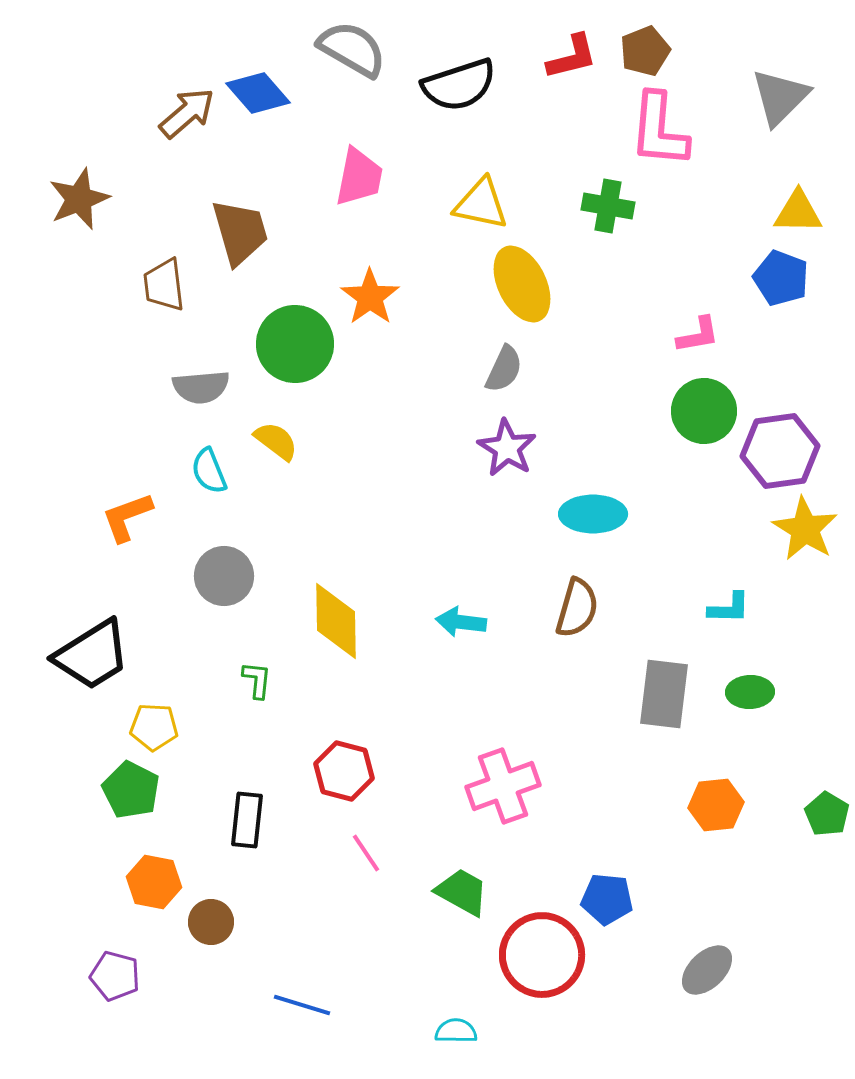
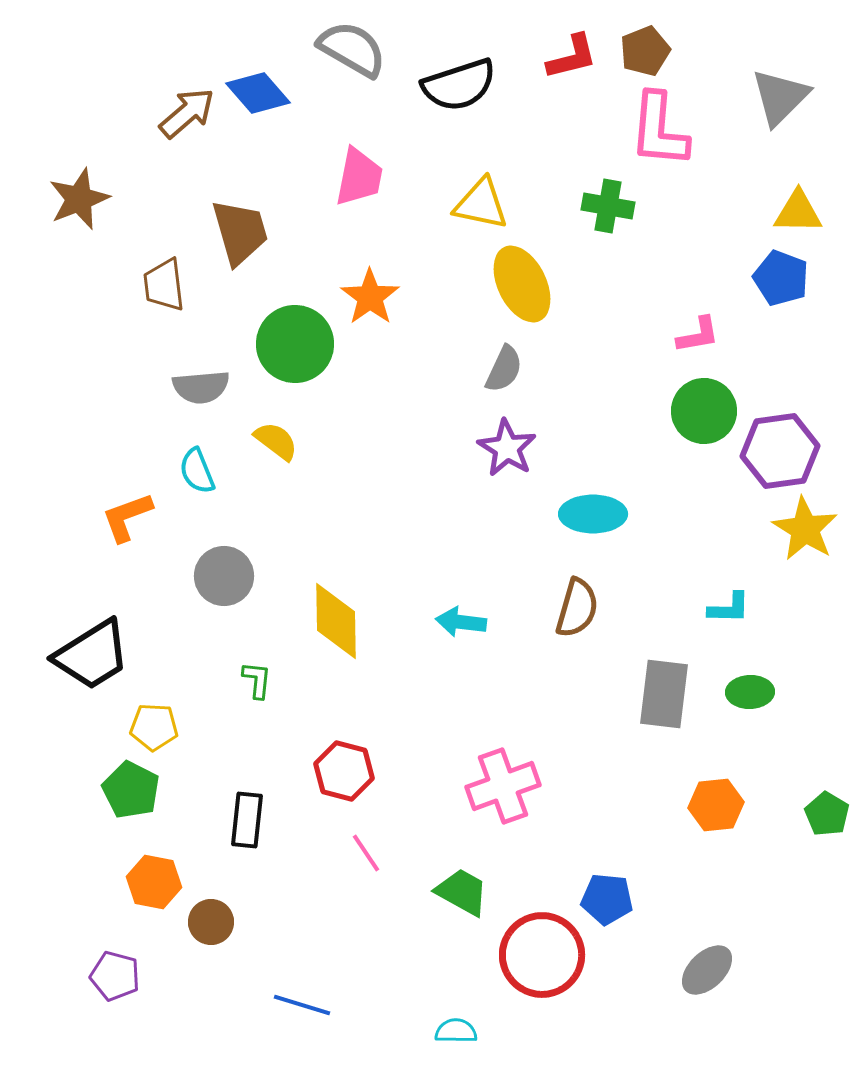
cyan semicircle at (209, 471): moved 12 px left
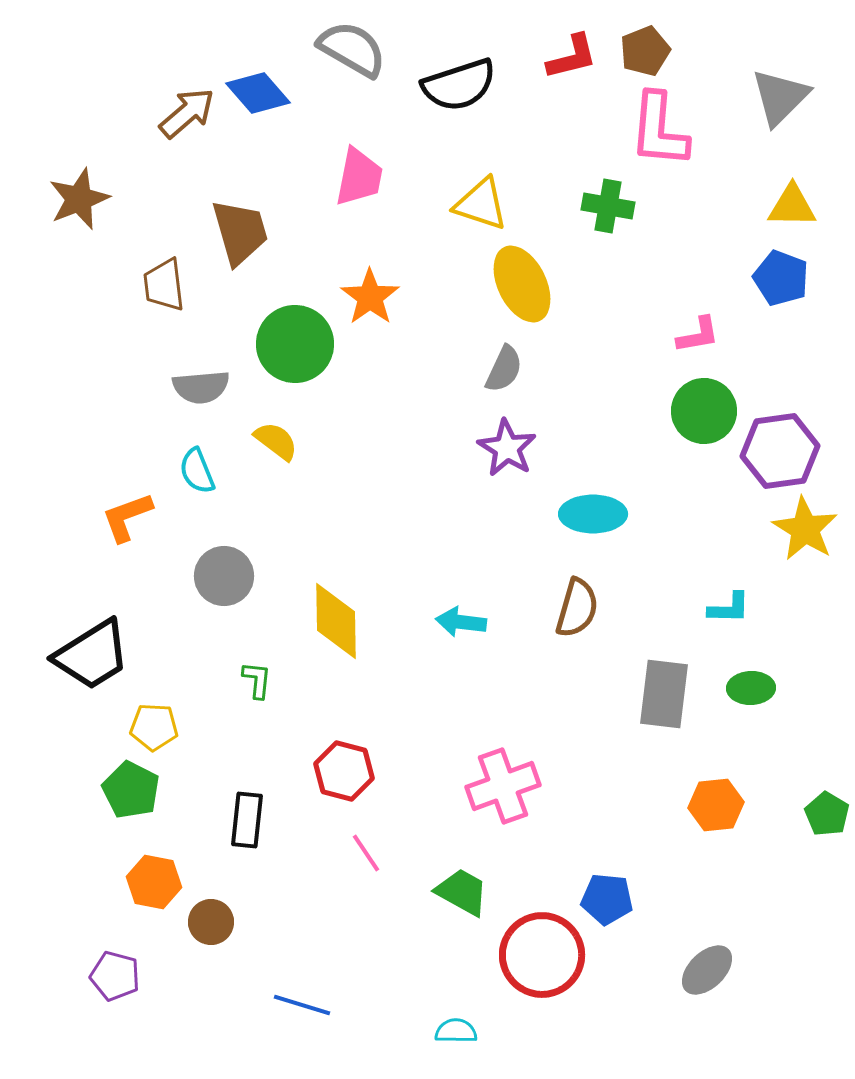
yellow triangle at (481, 204): rotated 6 degrees clockwise
yellow triangle at (798, 212): moved 6 px left, 6 px up
green ellipse at (750, 692): moved 1 px right, 4 px up
